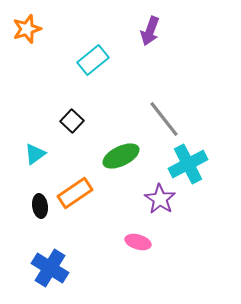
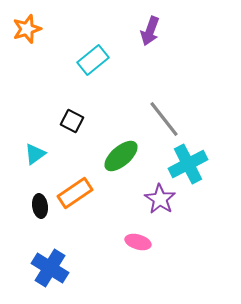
black square: rotated 15 degrees counterclockwise
green ellipse: rotated 15 degrees counterclockwise
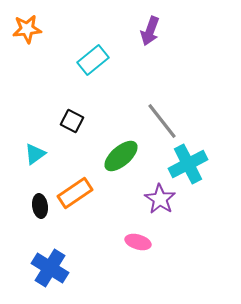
orange star: rotated 12 degrees clockwise
gray line: moved 2 px left, 2 px down
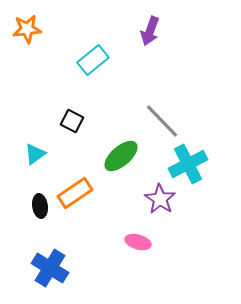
gray line: rotated 6 degrees counterclockwise
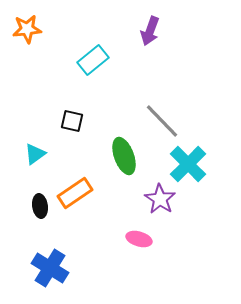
black square: rotated 15 degrees counterclockwise
green ellipse: moved 3 px right; rotated 69 degrees counterclockwise
cyan cross: rotated 18 degrees counterclockwise
pink ellipse: moved 1 px right, 3 px up
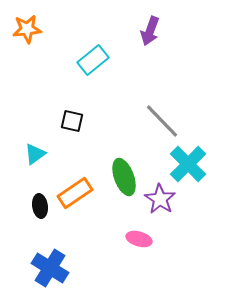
green ellipse: moved 21 px down
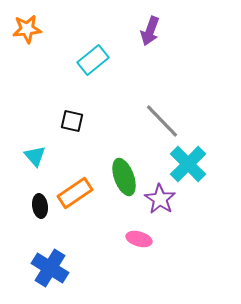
cyan triangle: moved 2 px down; rotated 35 degrees counterclockwise
